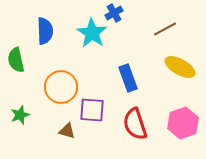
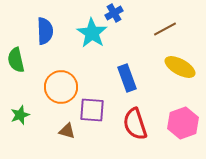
blue rectangle: moved 1 px left
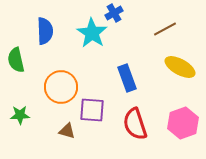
green star: rotated 18 degrees clockwise
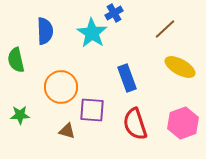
brown line: rotated 15 degrees counterclockwise
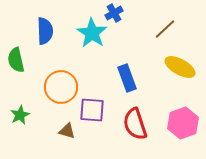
green star: rotated 24 degrees counterclockwise
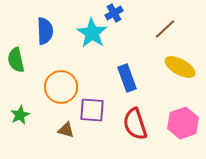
brown triangle: moved 1 px left, 1 px up
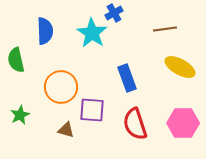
brown line: rotated 35 degrees clockwise
pink hexagon: rotated 20 degrees clockwise
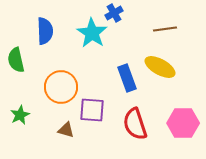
yellow ellipse: moved 20 px left
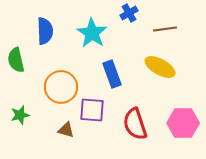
blue cross: moved 15 px right
blue rectangle: moved 15 px left, 4 px up
green star: rotated 12 degrees clockwise
